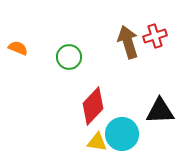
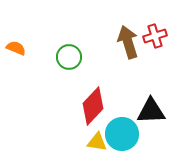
orange semicircle: moved 2 px left
black triangle: moved 9 px left
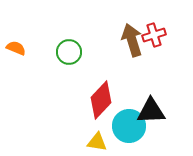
red cross: moved 1 px left, 1 px up
brown arrow: moved 4 px right, 2 px up
green circle: moved 5 px up
red diamond: moved 8 px right, 6 px up
cyan circle: moved 7 px right, 8 px up
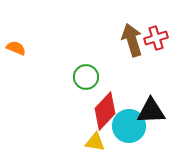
red cross: moved 2 px right, 3 px down
green circle: moved 17 px right, 25 px down
red diamond: moved 4 px right, 11 px down
yellow triangle: moved 2 px left
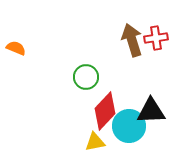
red cross: rotated 10 degrees clockwise
yellow triangle: rotated 20 degrees counterclockwise
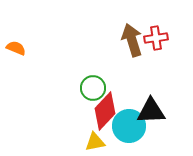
green circle: moved 7 px right, 11 px down
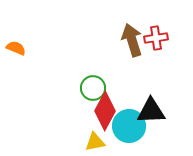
red diamond: rotated 15 degrees counterclockwise
